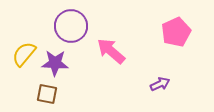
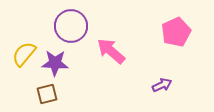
purple arrow: moved 2 px right, 1 px down
brown square: rotated 25 degrees counterclockwise
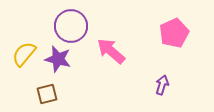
pink pentagon: moved 2 px left, 1 px down
purple star: moved 3 px right, 4 px up; rotated 12 degrees clockwise
purple arrow: rotated 48 degrees counterclockwise
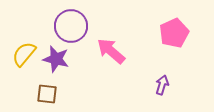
purple star: moved 2 px left
brown square: rotated 20 degrees clockwise
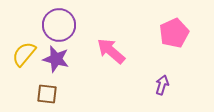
purple circle: moved 12 px left, 1 px up
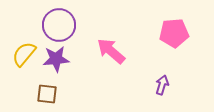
pink pentagon: rotated 20 degrees clockwise
purple star: rotated 20 degrees counterclockwise
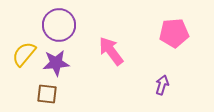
pink arrow: rotated 12 degrees clockwise
purple star: moved 4 px down
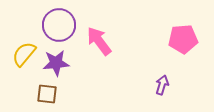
pink pentagon: moved 9 px right, 6 px down
pink arrow: moved 12 px left, 10 px up
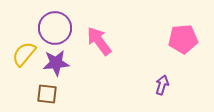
purple circle: moved 4 px left, 3 px down
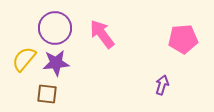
pink arrow: moved 3 px right, 7 px up
yellow semicircle: moved 5 px down
